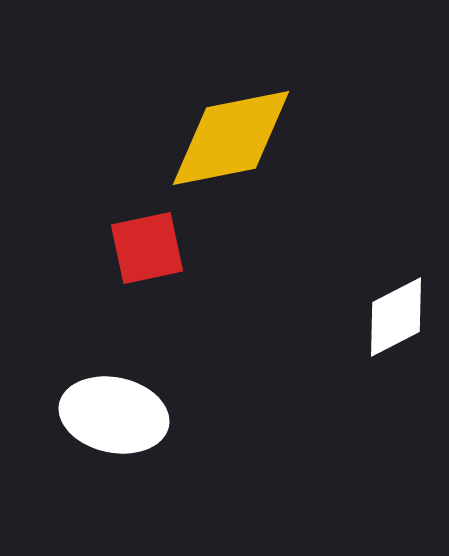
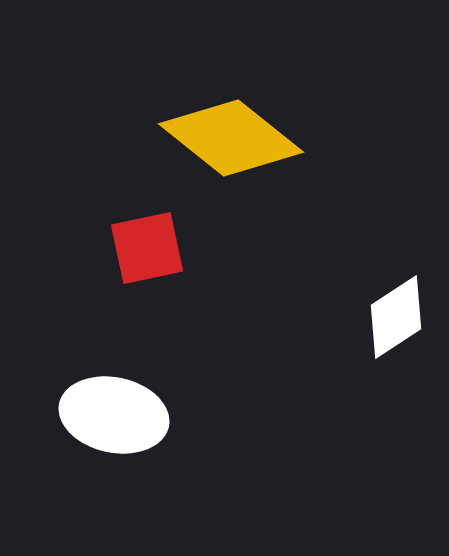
yellow diamond: rotated 50 degrees clockwise
white diamond: rotated 6 degrees counterclockwise
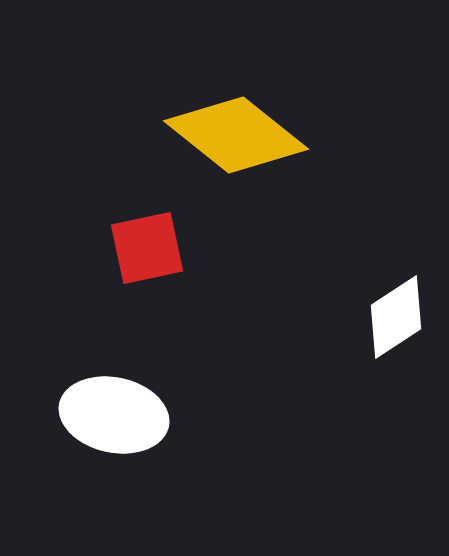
yellow diamond: moved 5 px right, 3 px up
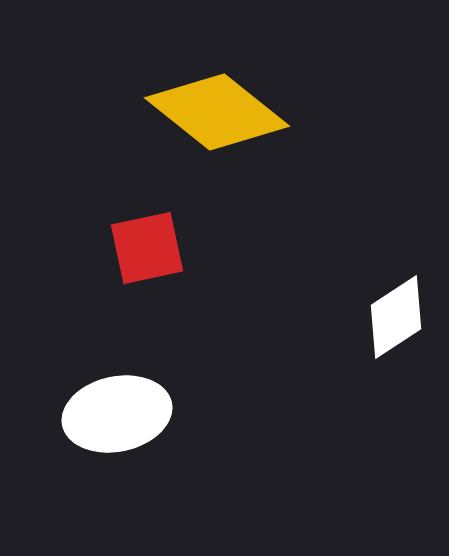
yellow diamond: moved 19 px left, 23 px up
white ellipse: moved 3 px right, 1 px up; rotated 24 degrees counterclockwise
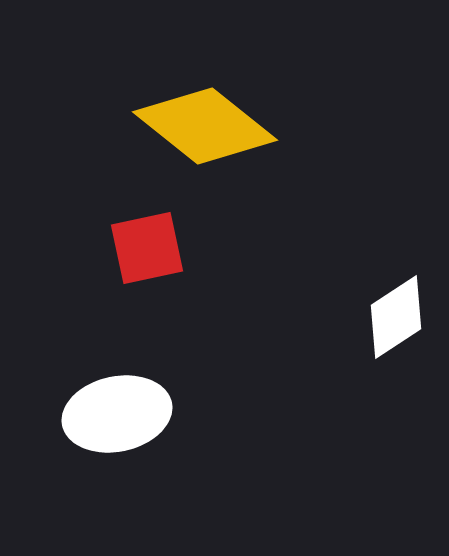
yellow diamond: moved 12 px left, 14 px down
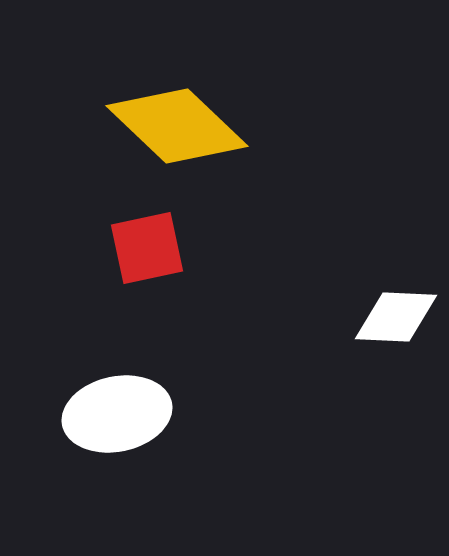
yellow diamond: moved 28 px left; rotated 5 degrees clockwise
white diamond: rotated 36 degrees clockwise
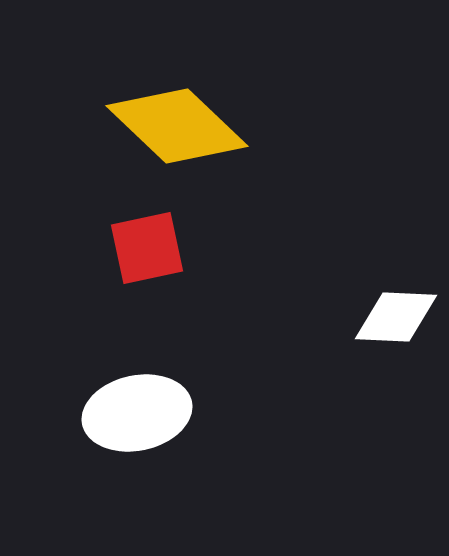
white ellipse: moved 20 px right, 1 px up
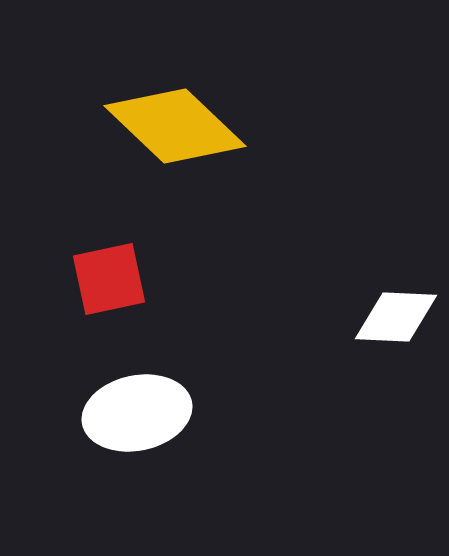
yellow diamond: moved 2 px left
red square: moved 38 px left, 31 px down
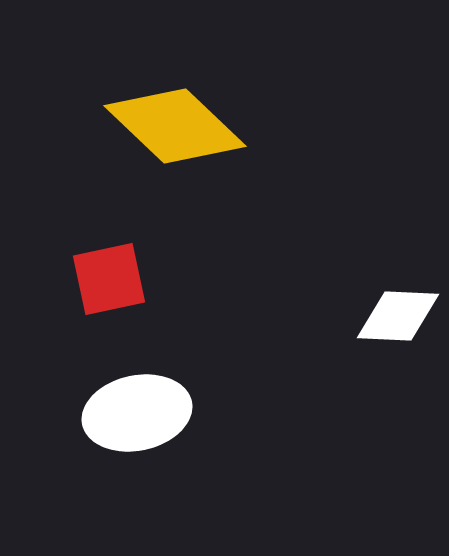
white diamond: moved 2 px right, 1 px up
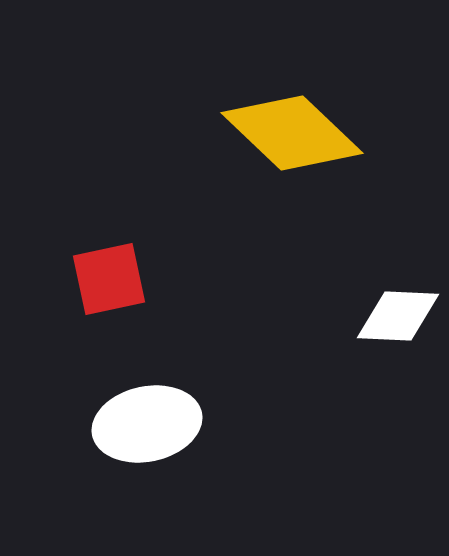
yellow diamond: moved 117 px right, 7 px down
white ellipse: moved 10 px right, 11 px down
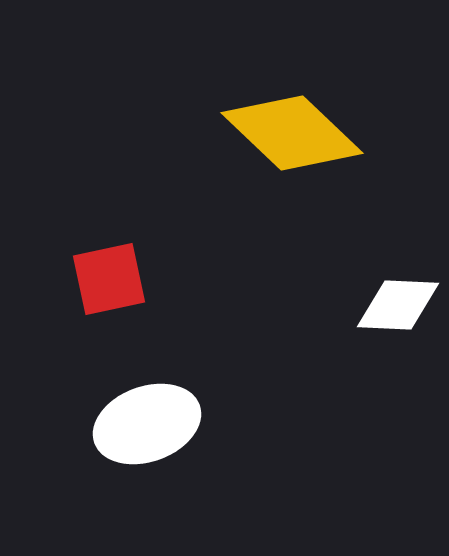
white diamond: moved 11 px up
white ellipse: rotated 8 degrees counterclockwise
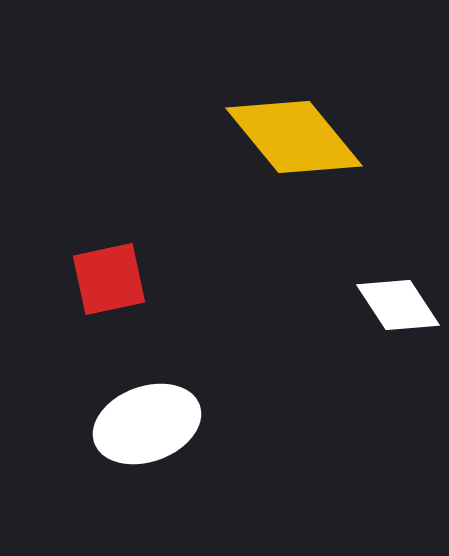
yellow diamond: moved 2 px right, 4 px down; rotated 7 degrees clockwise
white diamond: rotated 54 degrees clockwise
